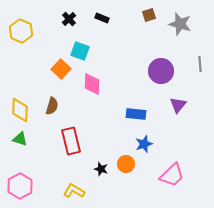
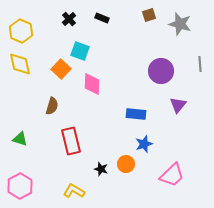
yellow diamond: moved 46 px up; rotated 15 degrees counterclockwise
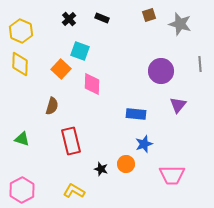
yellow diamond: rotated 15 degrees clockwise
green triangle: moved 2 px right
pink trapezoid: rotated 44 degrees clockwise
pink hexagon: moved 2 px right, 4 px down
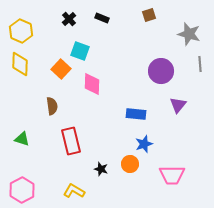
gray star: moved 9 px right, 10 px down
brown semicircle: rotated 24 degrees counterclockwise
orange circle: moved 4 px right
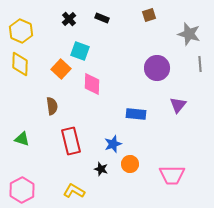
purple circle: moved 4 px left, 3 px up
blue star: moved 31 px left
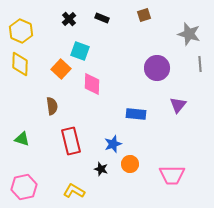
brown square: moved 5 px left
pink hexagon: moved 2 px right, 3 px up; rotated 15 degrees clockwise
